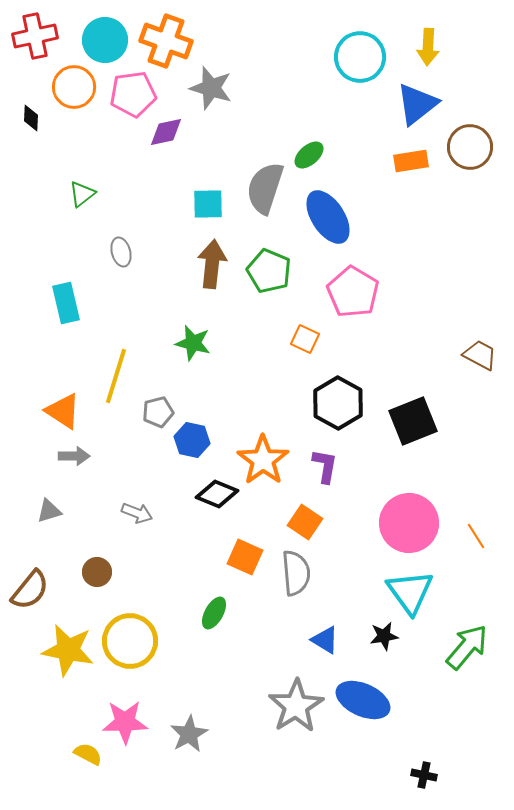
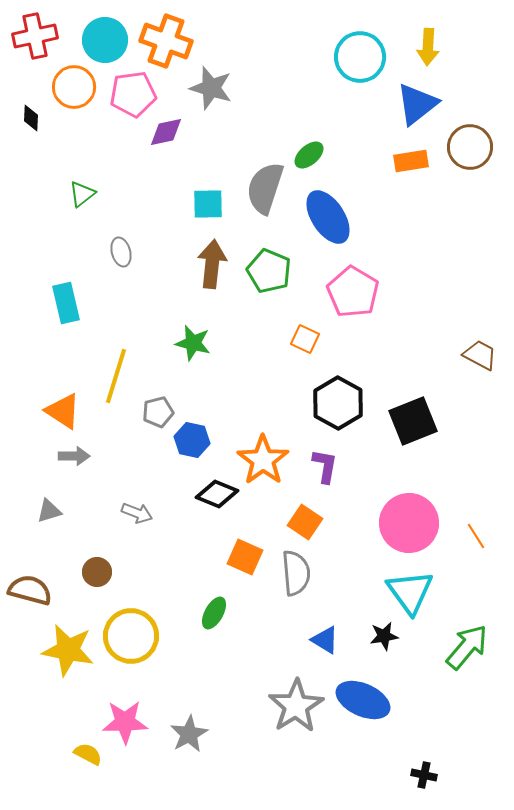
brown semicircle at (30, 590): rotated 114 degrees counterclockwise
yellow circle at (130, 641): moved 1 px right, 5 px up
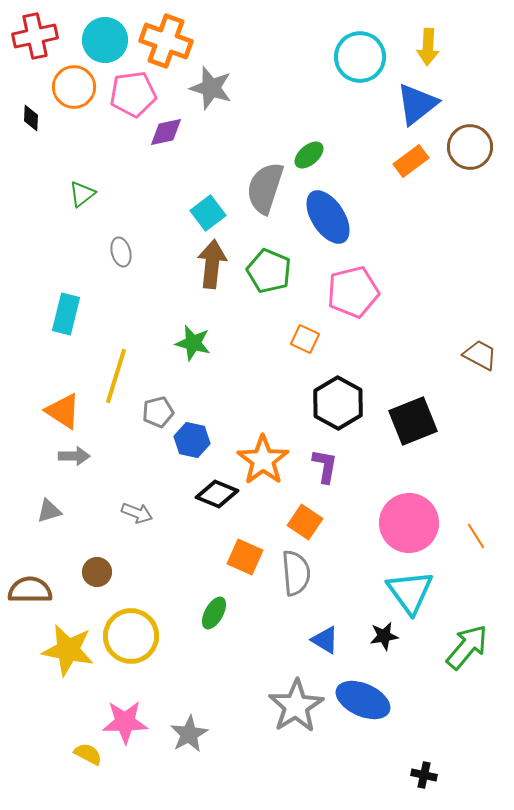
orange rectangle at (411, 161): rotated 28 degrees counterclockwise
cyan square at (208, 204): moved 9 px down; rotated 36 degrees counterclockwise
pink pentagon at (353, 292): rotated 27 degrees clockwise
cyan rectangle at (66, 303): moved 11 px down; rotated 27 degrees clockwise
brown semicircle at (30, 590): rotated 15 degrees counterclockwise
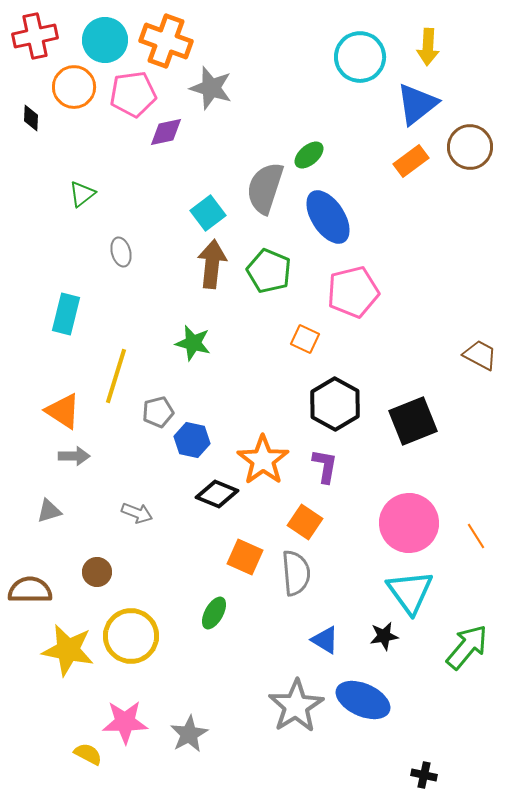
black hexagon at (338, 403): moved 3 px left, 1 px down
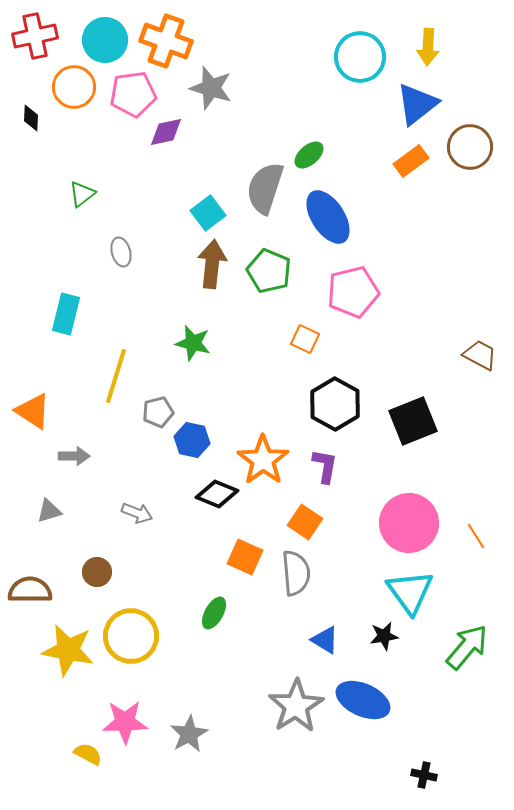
orange triangle at (63, 411): moved 30 px left
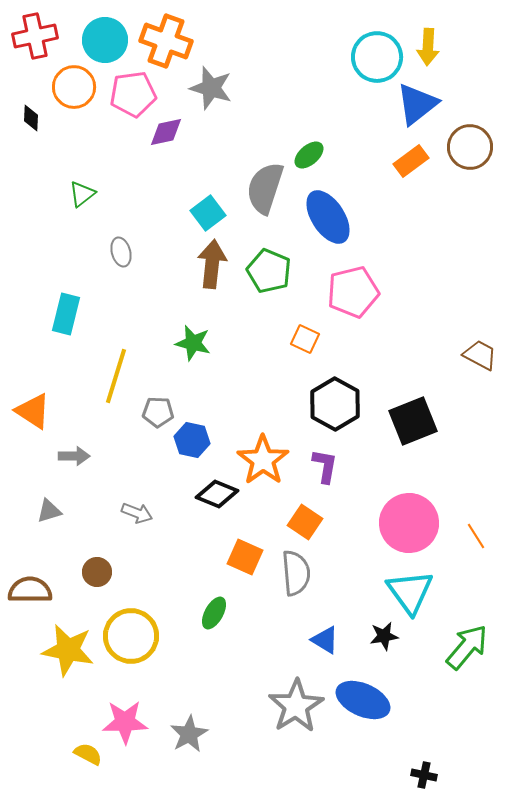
cyan circle at (360, 57): moved 17 px right
gray pentagon at (158, 412): rotated 16 degrees clockwise
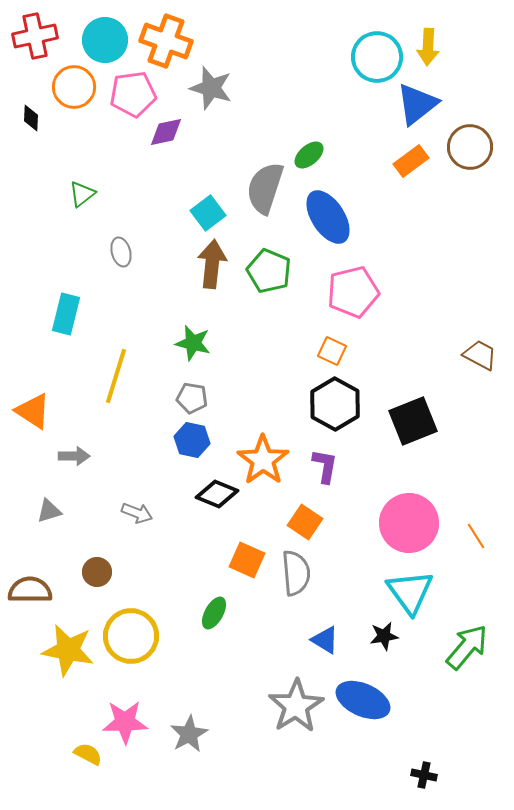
orange square at (305, 339): moved 27 px right, 12 px down
gray pentagon at (158, 412): moved 34 px right, 14 px up; rotated 8 degrees clockwise
orange square at (245, 557): moved 2 px right, 3 px down
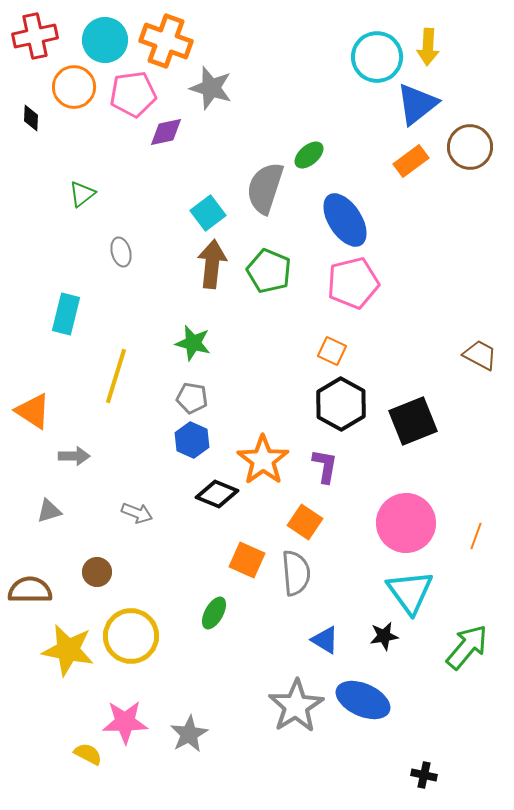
blue ellipse at (328, 217): moved 17 px right, 3 px down
pink pentagon at (353, 292): moved 9 px up
black hexagon at (335, 404): moved 6 px right
blue hexagon at (192, 440): rotated 12 degrees clockwise
pink circle at (409, 523): moved 3 px left
orange line at (476, 536): rotated 52 degrees clockwise
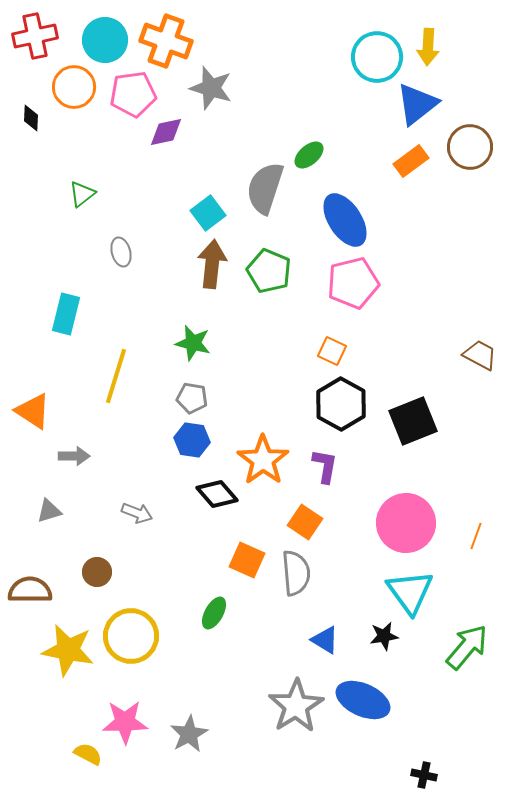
blue hexagon at (192, 440): rotated 16 degrees counterclockwise
black diamond at (217, 494): rotated 27 degrees clockwise
